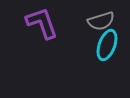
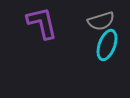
purple L-shape: rotated 6 degrees clockwise
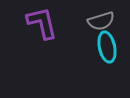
cyan ellipse: moved 2 px down; rotated 32 degrees counterclockwise
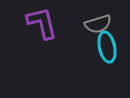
gray semicircle: moved 3 px left, 3 px down
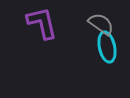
gray semicircle: moved 3 px right; rotated 128 degrees counterclockwise
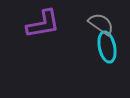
purple L-shape: moved 1 px right, 1 px down; rotated 93 degrees clockwise
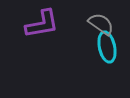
purple L-shape: moved 1 px left
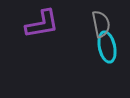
gray semicircle: rotated 44 degrees clockwise
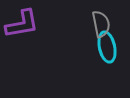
purple L-shape: moved 20 px left
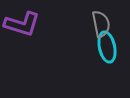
purple L-shape: rotated 27 degrees clockwise
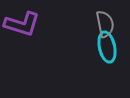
gray semicircle: moved 4 px right
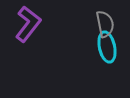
purple L-shape: moved 6 px right; rotated 69 degrees counterclockwise
